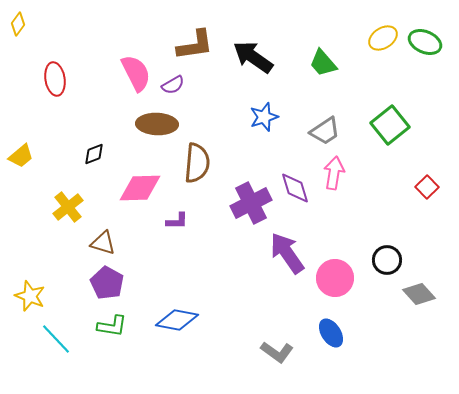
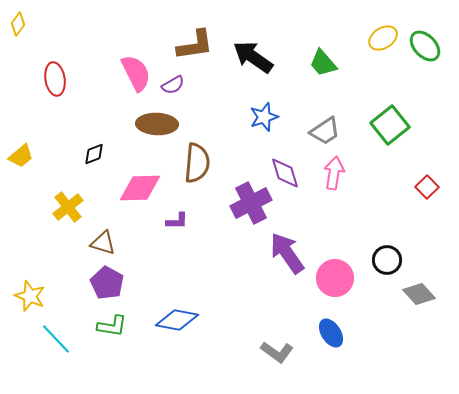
green ellipse: moved 4 px down; rotated 24 degrees clockwise
purple diamond: moved 10 px left, 15 px up
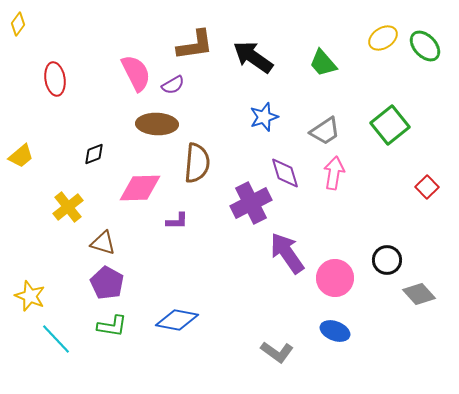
blue ellipse: moved 4 px right, 2 px up; rotated 36 degrees counterclockwise
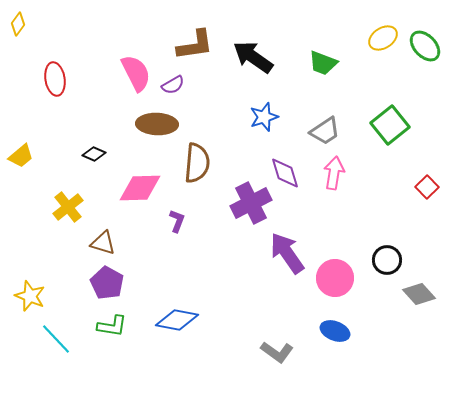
green trapezoid: rotated 28 degrees counterclockwise
black diamond: rotated 45 degrees clockwise
purple L-shape: rotated 70 degrees counterclockwise
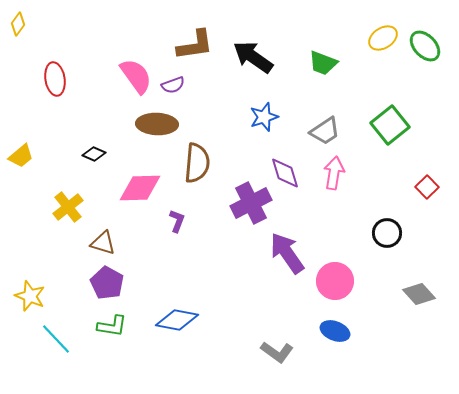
pink semicircle: moved 3 px down; rotated 9 degrees counterclockwise
purple semicircle: rotated 10 degrees clockwise
black circle: moved 27 px up
pink circle: moved 3 px down
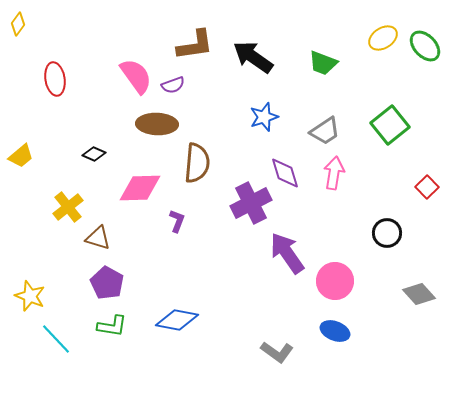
brown triangle: moved 5 px left, 5 px up
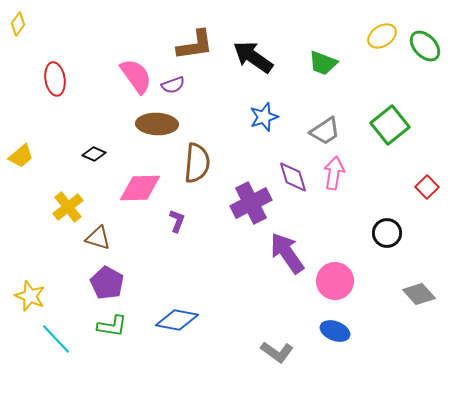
yellow ellipse: moved 1 px left, 2 px up
purple diamond: moved 8 px right, 4 px down
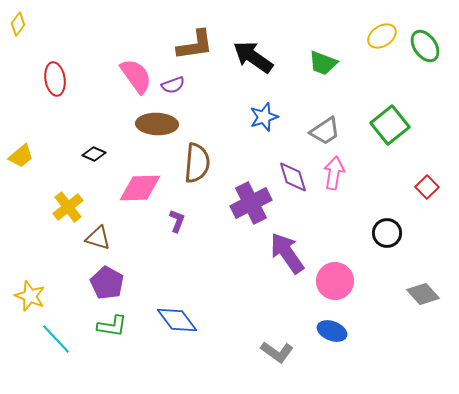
green ellipse: rotated 8 degrees clockwise
gray diamond: moved 4 px right
blue diamond: rotated 42 degrees clockwise
blue ellipse: moved 3 px left
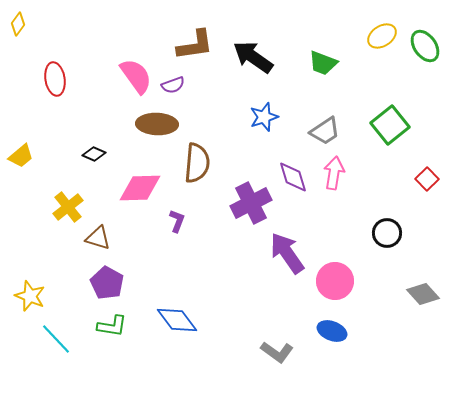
red square: moved 8 px up
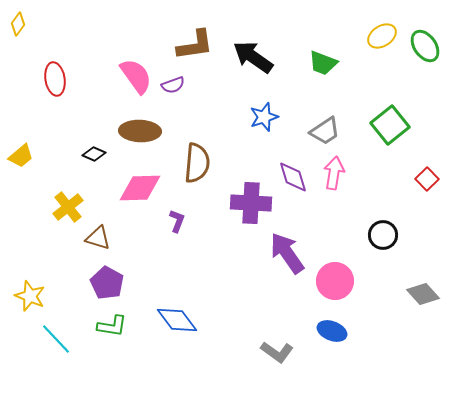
brown ellipse: moved 17 px left, 7 px down
purple cross: rotated 30 degrees clockwise
black circle: moved 4 px left, 2 px down
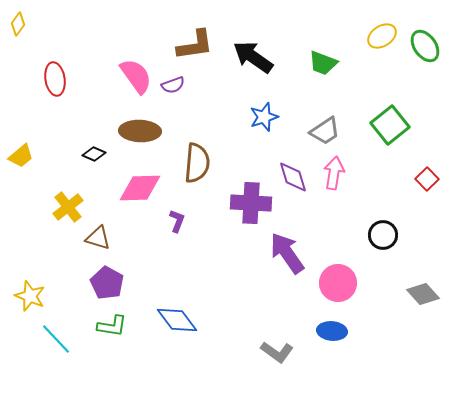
pink circle: moved 3 px right, 2 px down
blue ellipse: rotated 16 degrees counterclockwise
